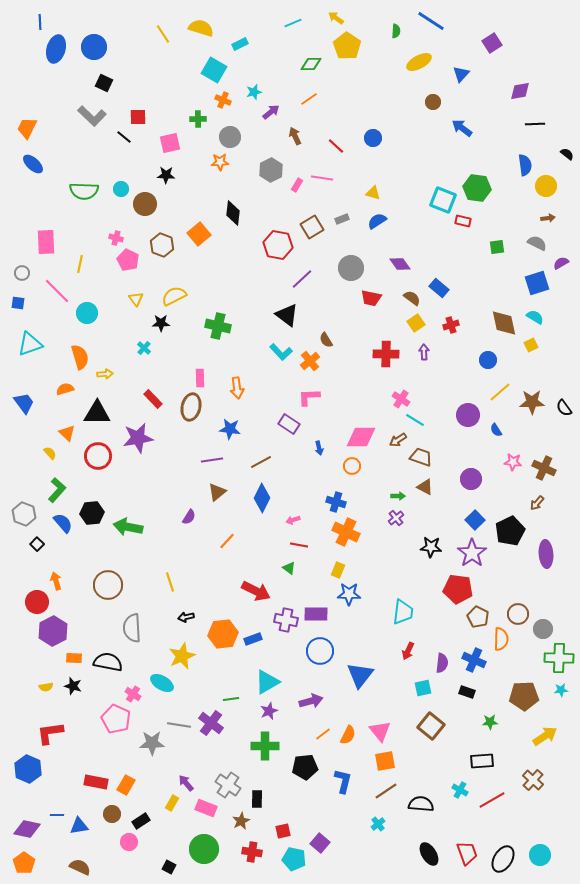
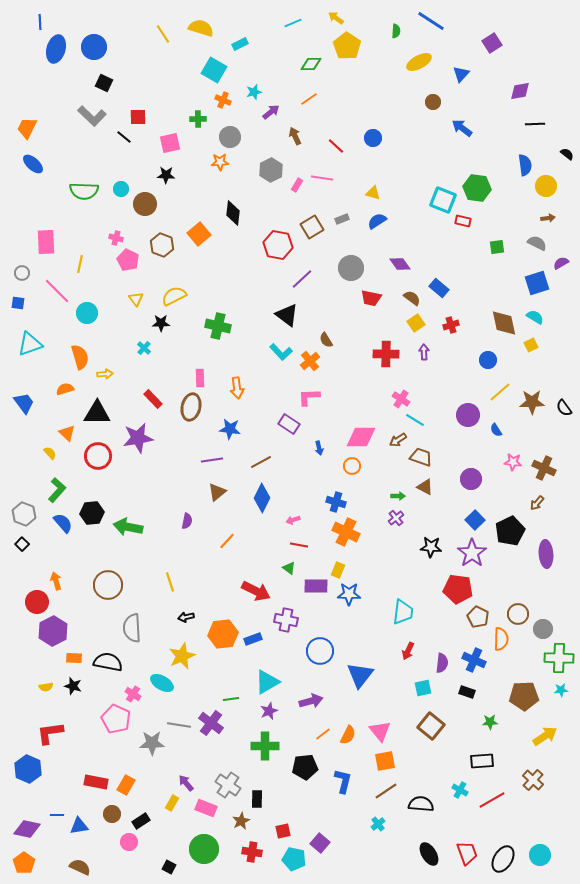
purple semicircle at (189, 517): moved 2 px left, 4 px down; rotated 21 degrees counterclockwise
black square at (37, 544): moved 15 px left
purple rectangle at (316, 614): moved 28 px up
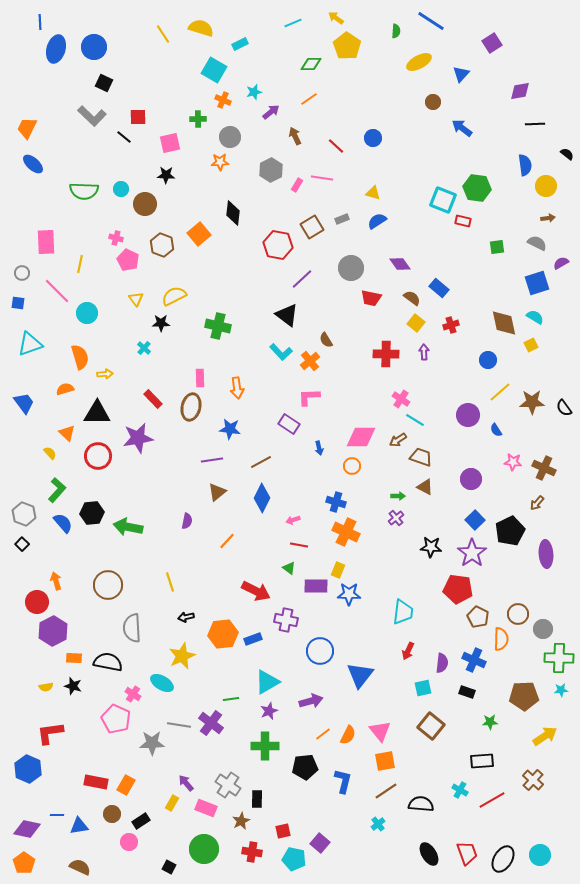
yellow square at (416, 323): rotated 18 degrees counterclockwise
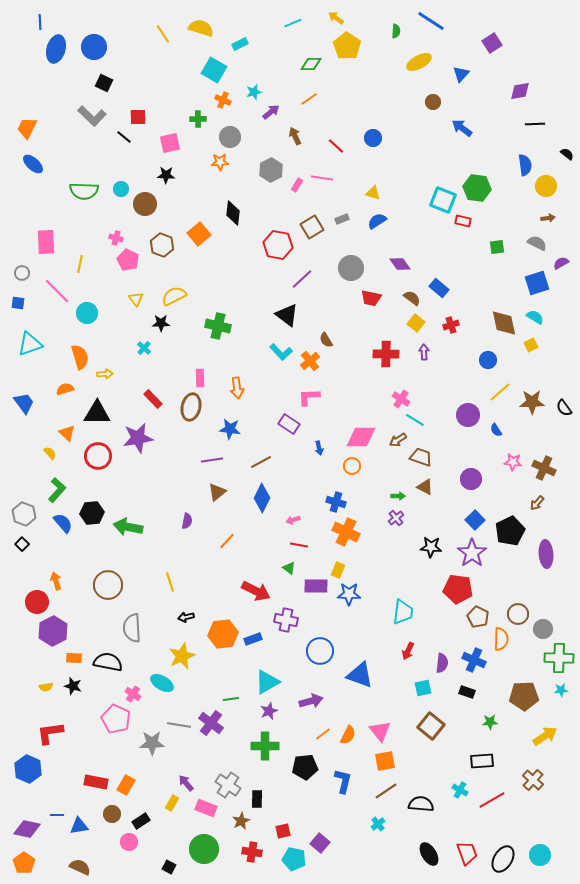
blue triangle at (360, 675): rotated 48 degrees counterclockwise
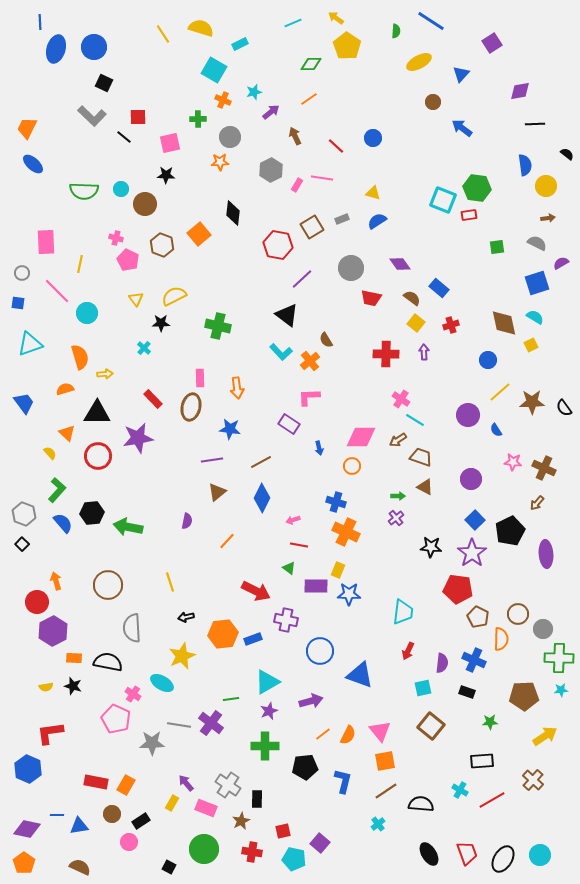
red rectangle at (463, 221): moved 6 px right, 6 px up; rotated 21 degrees counterclockwise
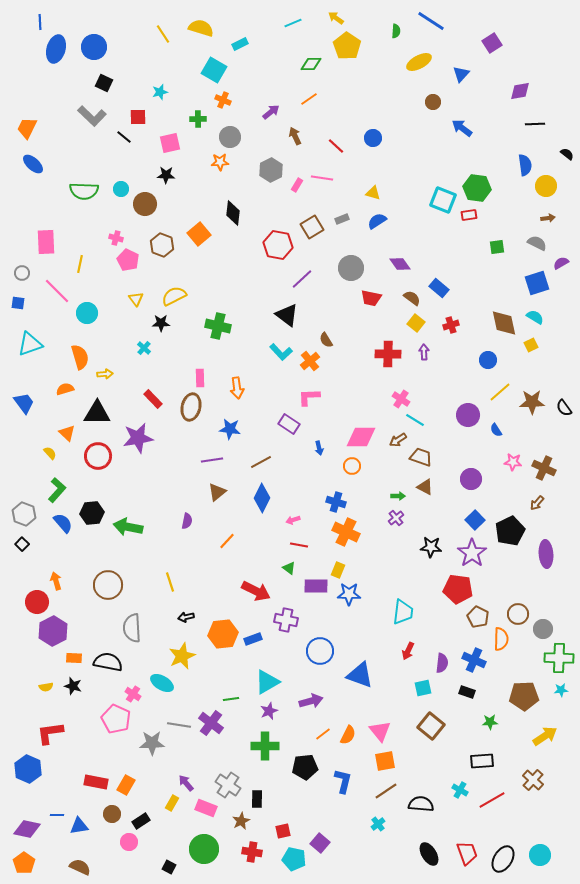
cyan star at (254, 92): moved 94 px left
red cross at (386, 354): moved 2 px right
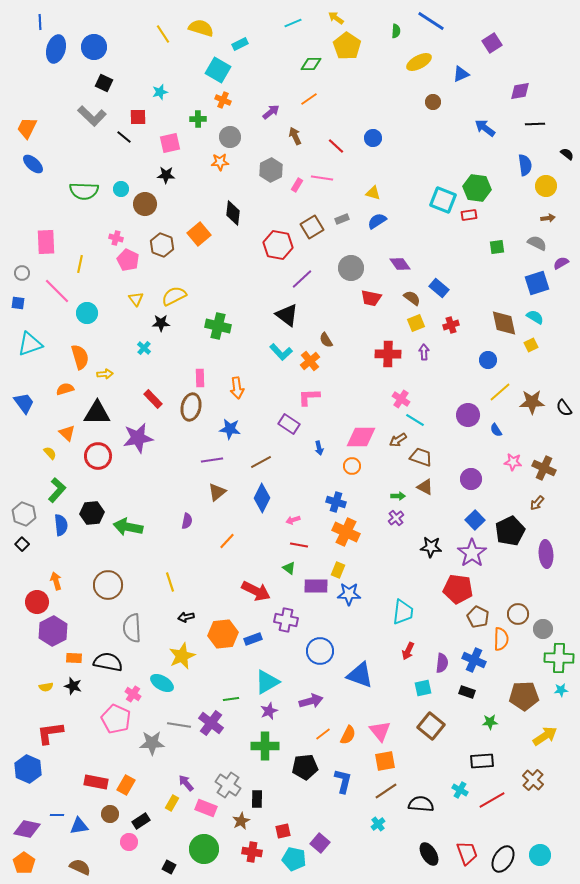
cyan square at (214, 70): moved 4 px right
blue triangle at (461, 74): rotated 24 degrees clockwise
blue arrow at (462, 128): moved 23 px right
yellow square at (416, 323): rotated 30 degrees clockwise
blue semicircle at (63, 523): moved 2 px left, 2 px down; rotated 35 degrees clockwise
brown circle at (112, 814): moved 2 px left
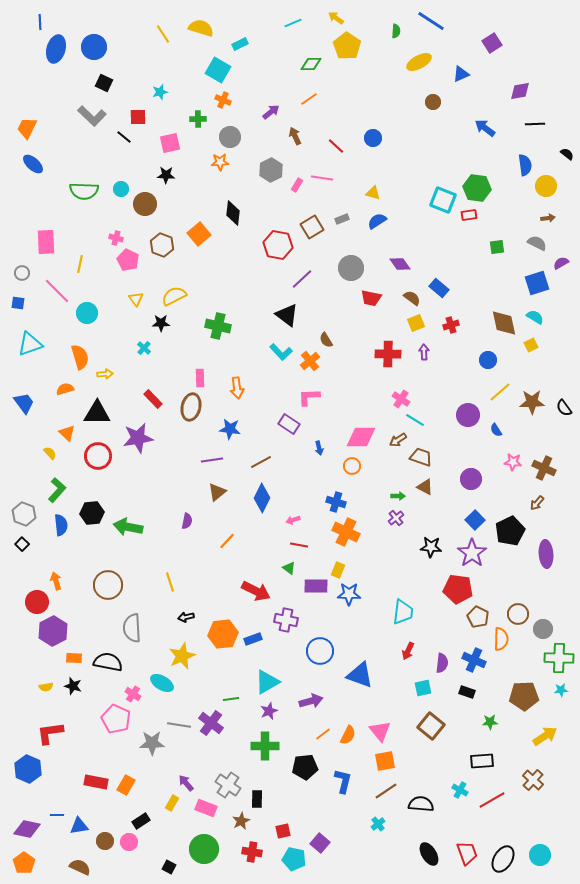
brown circle at (110, 814): moved 5 px left, 27 px down
